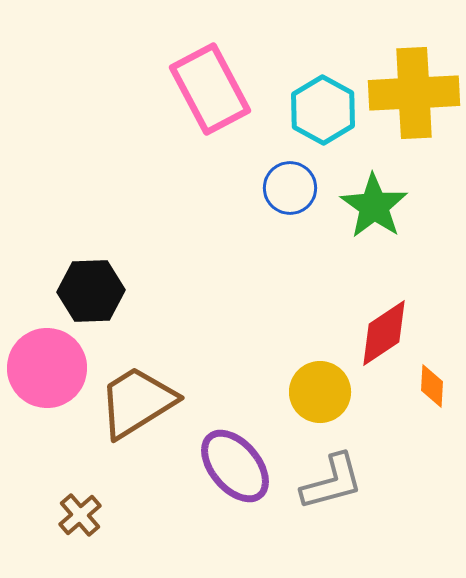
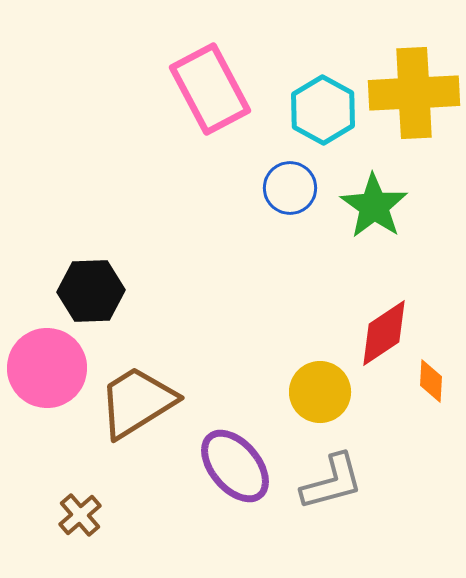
orange diamond: moved 1 px left, 5 px up
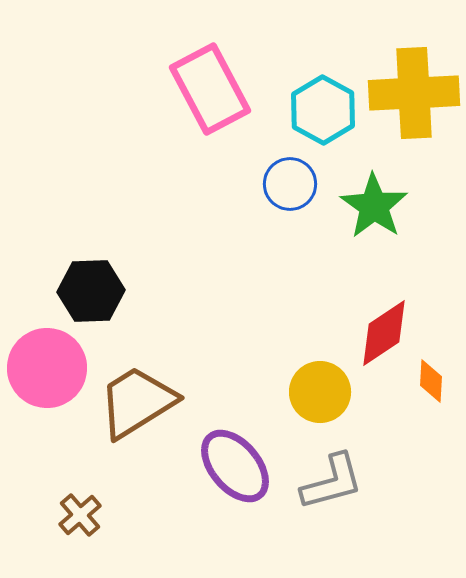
blue circle: moved 4 px up
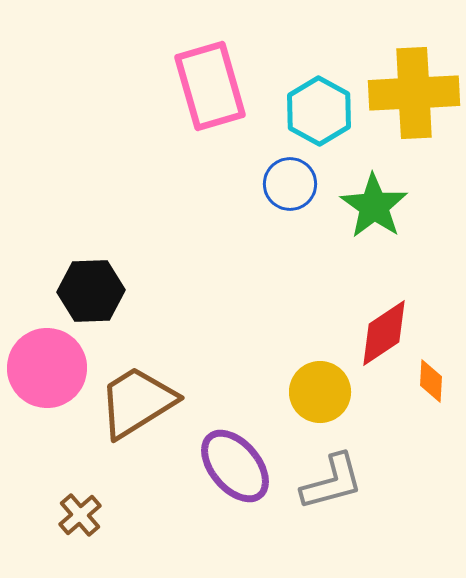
pink rectangle: moved 3 px up; rotated 12 degrees clockwise
cyan hexagon: moved 4 px left, 1 px down
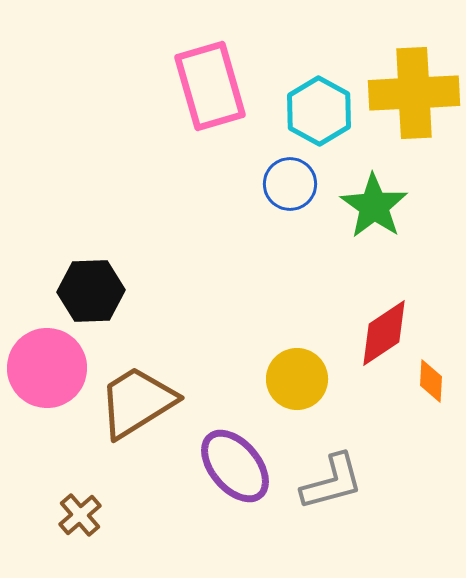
yellow circle: moved 23 px left, 13 px up
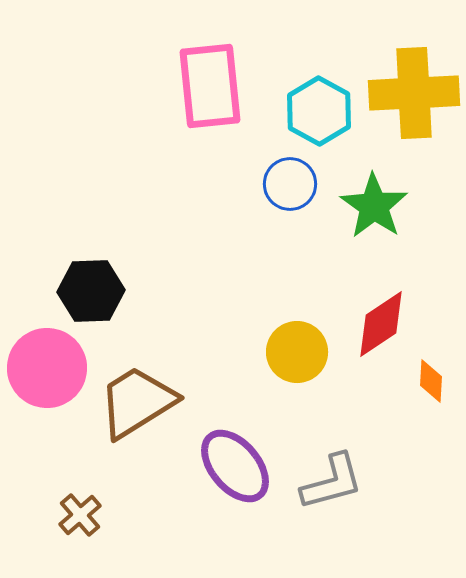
pink rectangle: rotated 10 degrees clockwise
red diamond: moved 3 px left, 9 px up
yellow circle: moved 27 px up
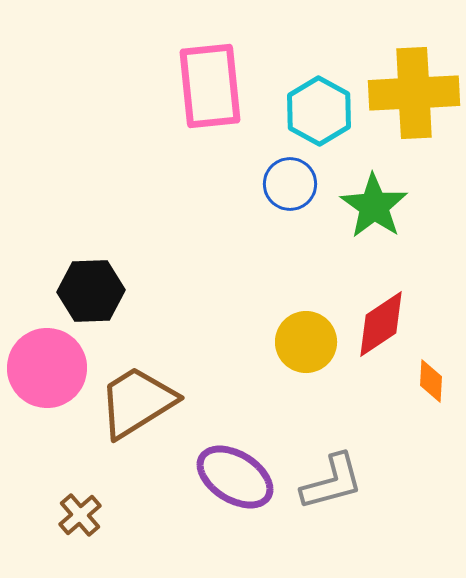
yellow circle: moved 9 px right, 10 px up
purple ellipse: moved 11 px down; rotated 18 degrees counterclockwise
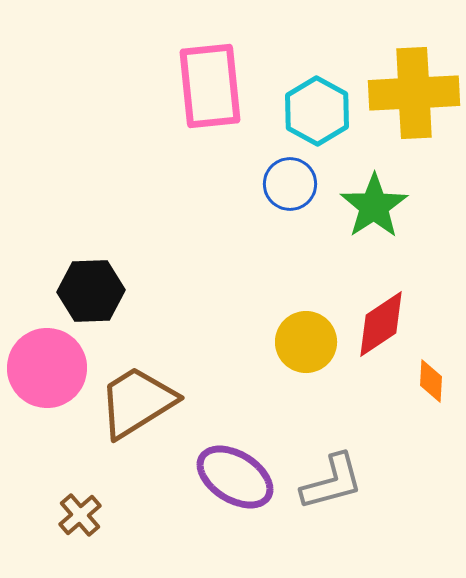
cyan hexagon: moved 2 px left
green star: rotated 4 degrees clockwise
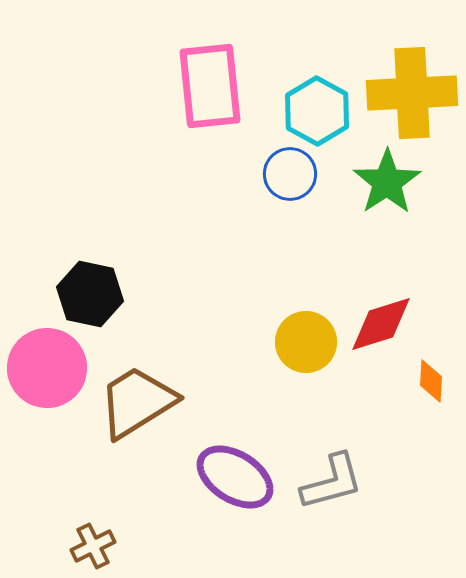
yellow cross: moved 2 px left
blue circle: moved 10 px up
green star: moved 13 px right, 24 px up
black hexagon: moved 1 px left, 3 px down; rotated 14 degrees clockwise
red diamond: rotated 16 degrees clockwise
brown cross: moved 13 px right, 31 px down; rotated 15 degrees clockwise
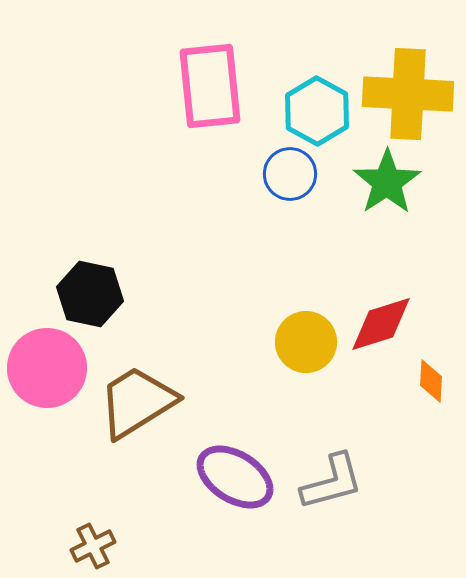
yellow cross: moved 4 px left, 1 px down; rotated 6 degrees clockwise
